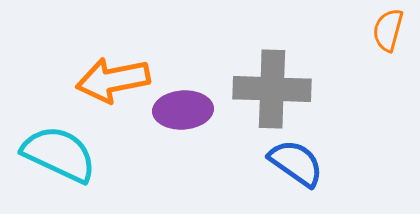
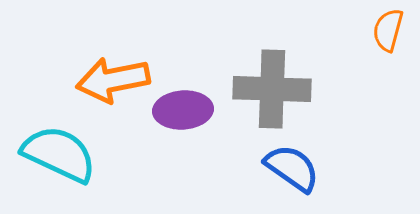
blue semicircle: moved 4 px left, 5 px down
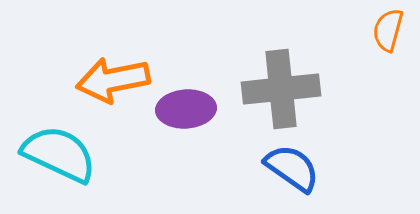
gray cross: moved 9 px right; rotated 8 degrees counterclockwise
purple ellipse: moved 3 px right, 1 px up
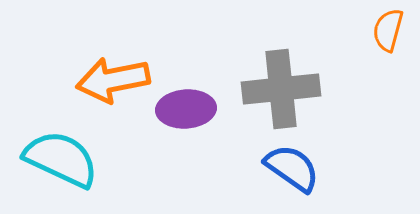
cyan semicircle: moved 2 px right, 5 px down
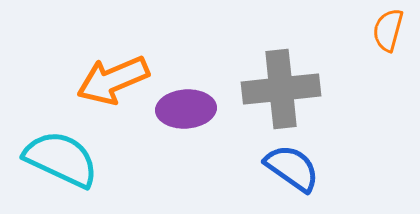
orange arrow: rotated 12 degrees counterclockwise
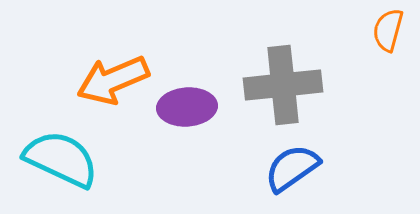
gray cross: moved 2 px right, 4 px up
purple ellipse: moved 1 px right, 2 px up
blue semicircle: rotated 70 degrees counterclockwise
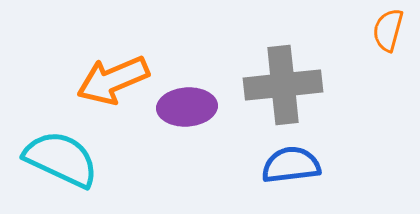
blue semicircle: moved 1 px left, 3 px up; rotated 28 degrees clockwise
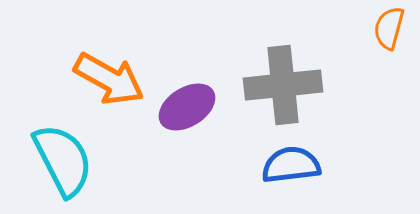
orange semicircle: moved 1 px right, 2 px up
orange arrow: moved 4 px left, 1 px up; rotated 128 degrees counterclockwise
purple ellipse: rotated 28 degrees counterclockwise
cyan semicircle: moved 2 px right, 1 px down; rotated 38 degrees clockwise
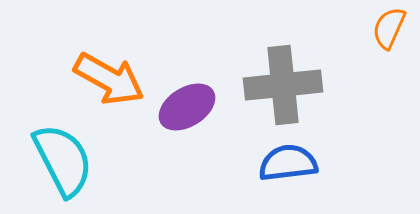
orange semicircle: rotated 9 degrees clockwise
blue semicircle: moved 3 px left, 2 px up
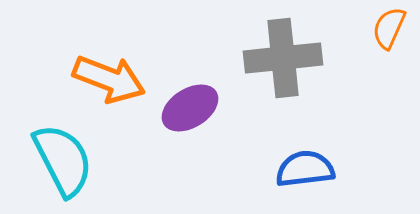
orange arrow: rotated 8 degrees counterclockwise
gray cross: moved 27 px up
purple ellipse: moved 3 px right, 1 px down
blue semicircle: moved 17 px right, 6 px down
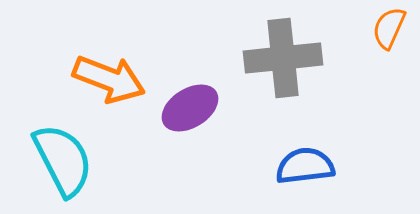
blue semicircle: moved 3 px up
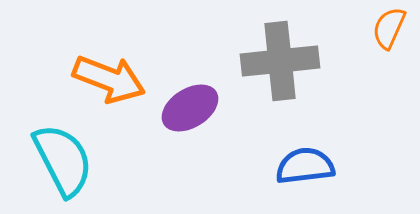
gray cross: moved 3 px left, 3 px down
